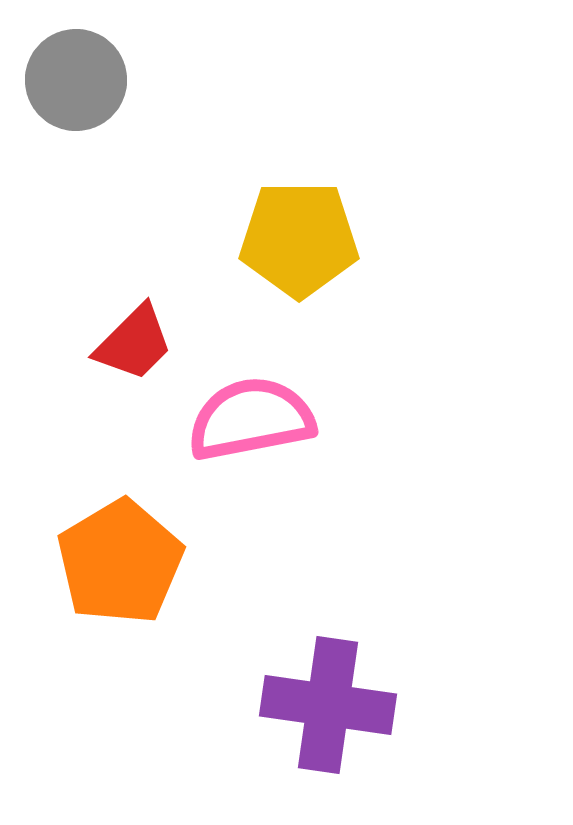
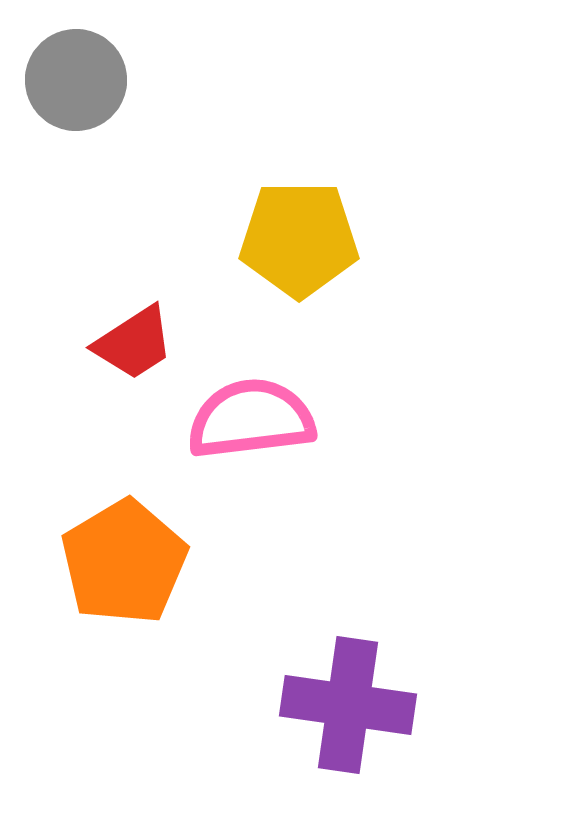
red trapezoid: rotated 12 degrees clockwise
pink semicircle: rotated 4 degrees clockwise
orange pentagon: moved 4 px right
purple cross: moved 20 px right
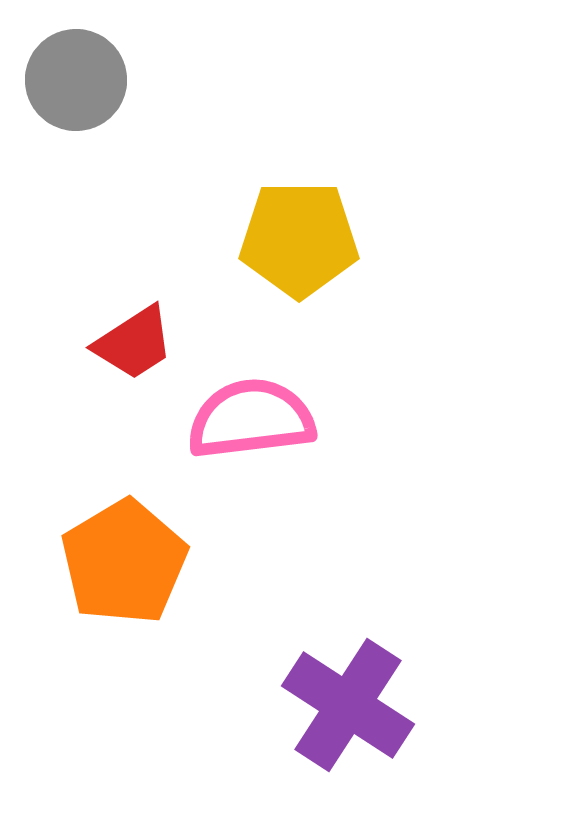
purple cross: rotated 25 degrees clockwise
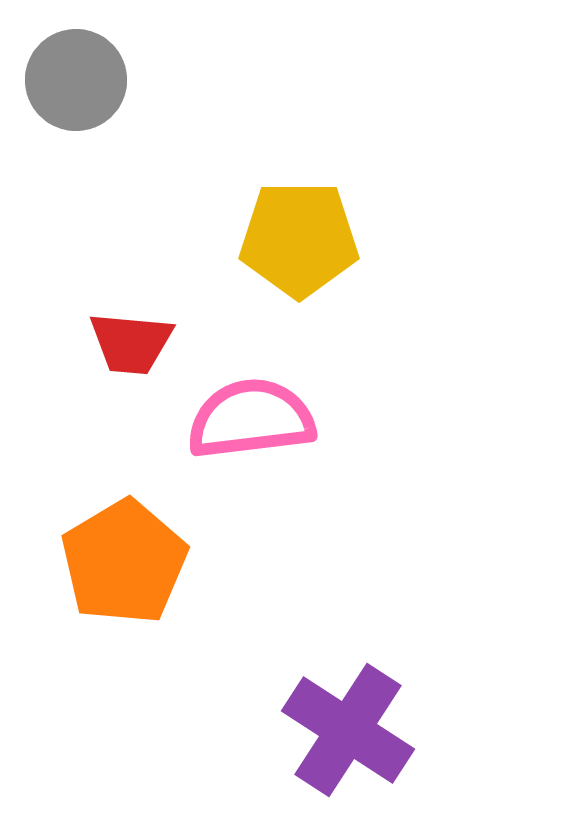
red trapezoid: moved 3 px left; rotated 38 degrees clockwise
purple cross: moved 25 px down
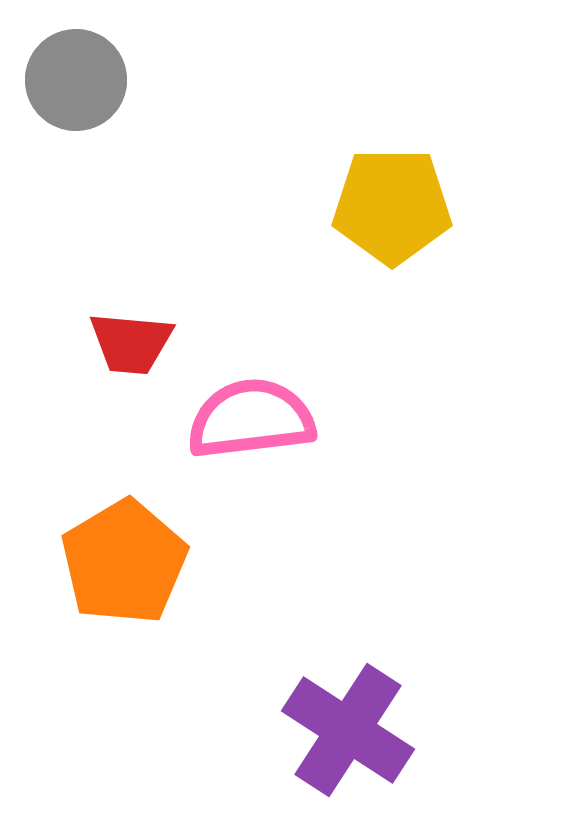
yellow pentagon: moved 93 px right, 33 px up
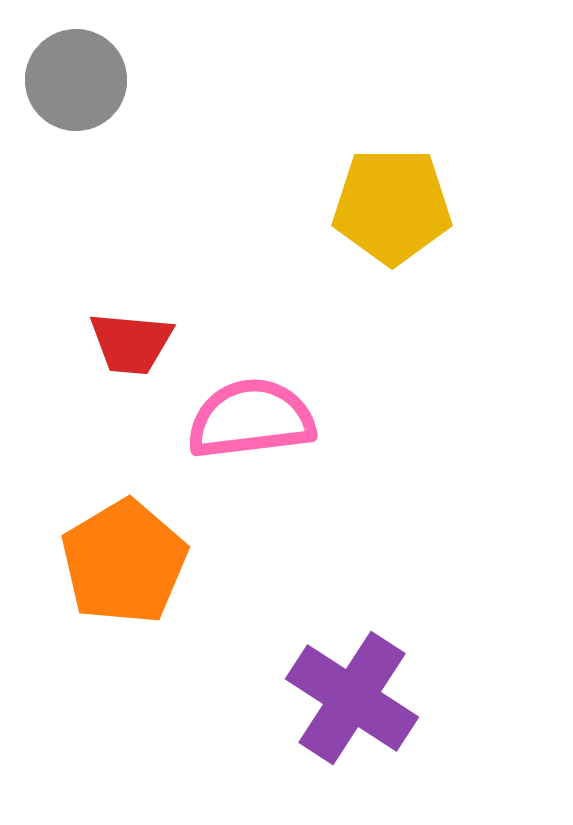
purple cross: moved 4 px right, 32 px up
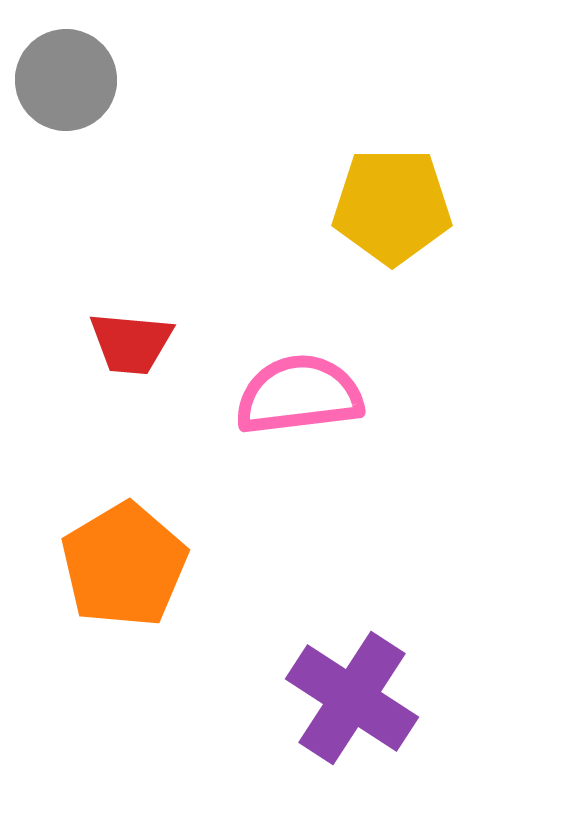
gray circle: moved 10 px left
pink semicircle: moved 48 px right, 24 px up
orange pentagon: moved 3 px down
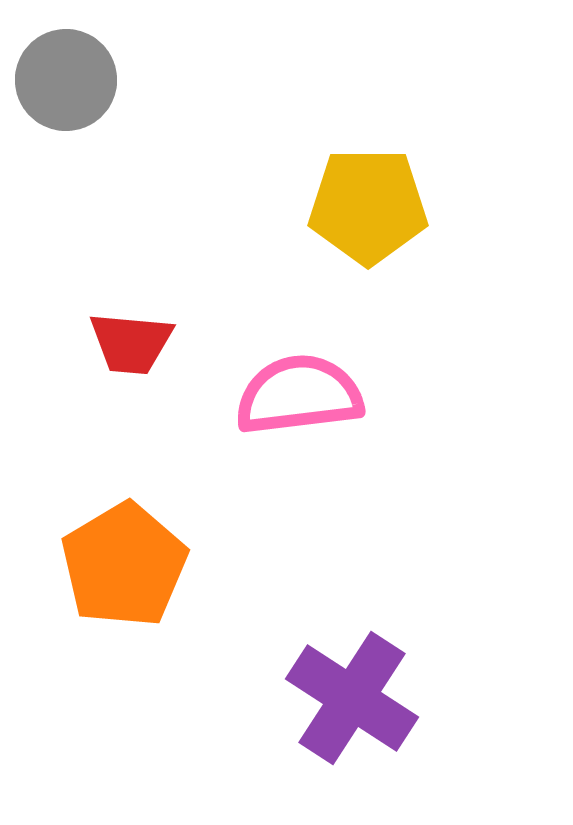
yellow pentagon: moved 24 px left
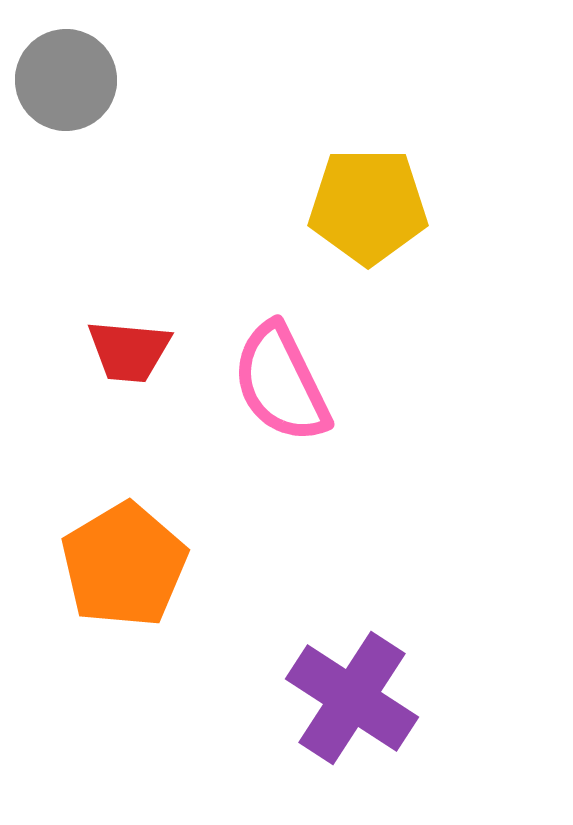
red trapezoid: moved 2 px left, 8 px down
pink semicircle: moved 18 px left, 12 px up; rotated 109 degrees counterclockwise
